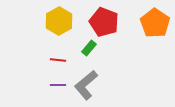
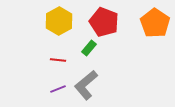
purple line: moved 4 px down; rotated 21 degrees counterclockwise
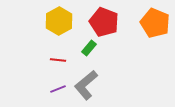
orange pentagon: rotated 12 degrees counterclockwise
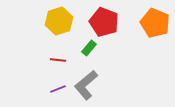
yellow hexagon: rotated 12 degrees clockwise
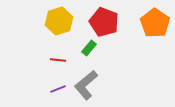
orange pentagon: rotated 12 degrees clockwise
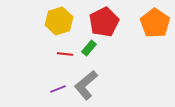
red pentagon: rotated 24 degrees clockwise
red line: moved 7 px right, 6 px up
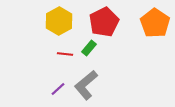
yellow hexagon: rotated 12 degrees counterclockwise
purple line: rotated 21 degrees counterclockwise
